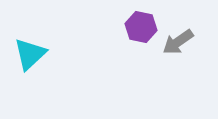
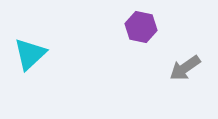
gray arrow: moved 7 px right, 26 px down
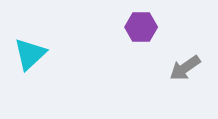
purple hexagon: rotated 12 degrees counterclockwise
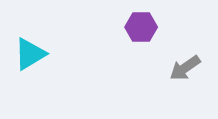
cyan triangle: rotated 12 degrees clockwise
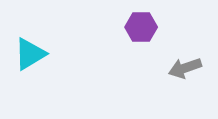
gray arrow: rotated 16 degrees clockwise
